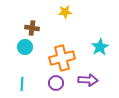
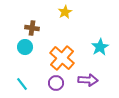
yellow star: rotated 24 degrees counterclockwise
orange cross: rotated 35 degrees counterclockwise
cyan line: rotated 40 degrees counterclockwise
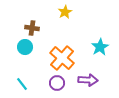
purple circle: moved 1 px right
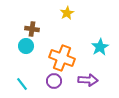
yellow star: moved 2 px right, 1 px down
brown cross: moved 1 px down
cyan circle: moved 1 px right, 1 px up
orange cross: rotated 20 degrees counterclockwise
purple circle: moved 3 px left, 2 px up
